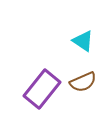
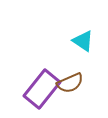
brown semicircle: moved 13 px left, 1 px down
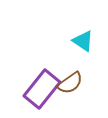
brown semicircle: rotated 12 degrees counterclockwise
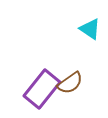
cyan triangle: moved 7 px right, 12 px up
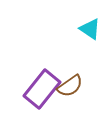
brown semicircle: moved 3 px down
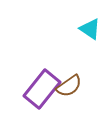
brown semicircle: moved 1 px left
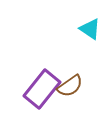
brown semicircle: moved 1 px right
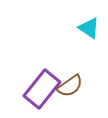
cyan triangle: moved 1 px left, 1 px up
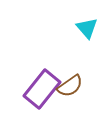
cyan triangle: moved 2 px left; rotated 15 degrees clockwise
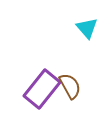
brown semicircle: rotated 84 degrees counterclockwise
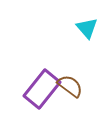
brown semicircle: rotated 24 degrees counterclockwise
